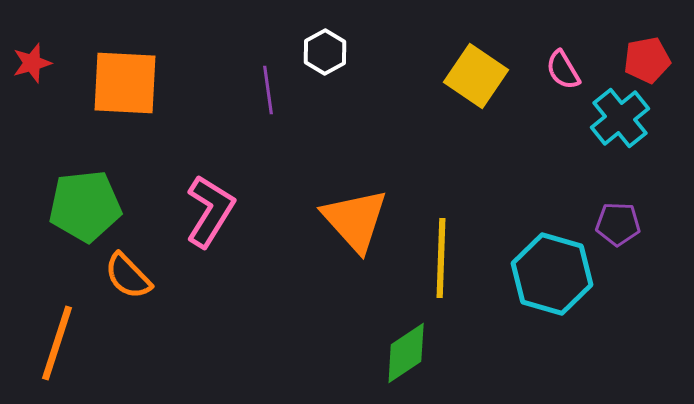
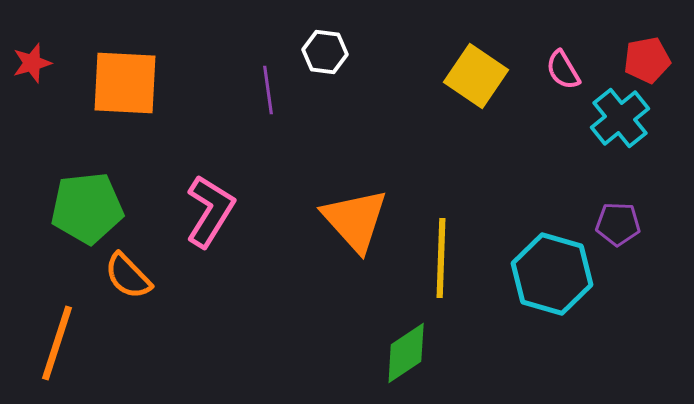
white hexagon: rotated 24 degrees counterclockwise
green pentagon: moved 2 px right, 2 px down
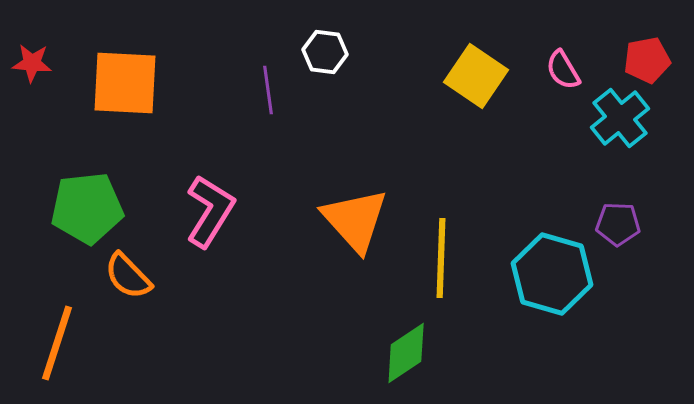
red star: rotated 21 degrees clockwise
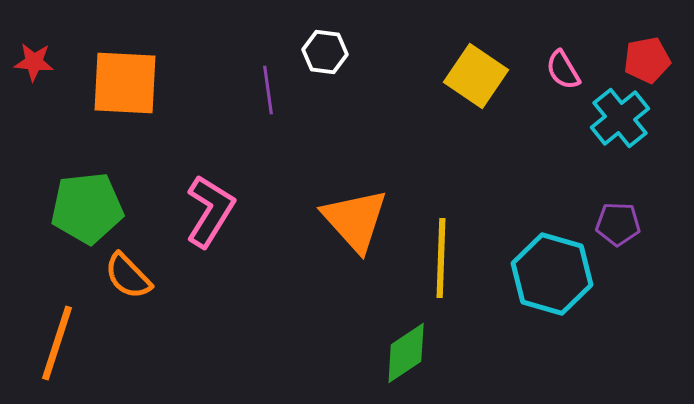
red star: moved 2 px right, 1 px up
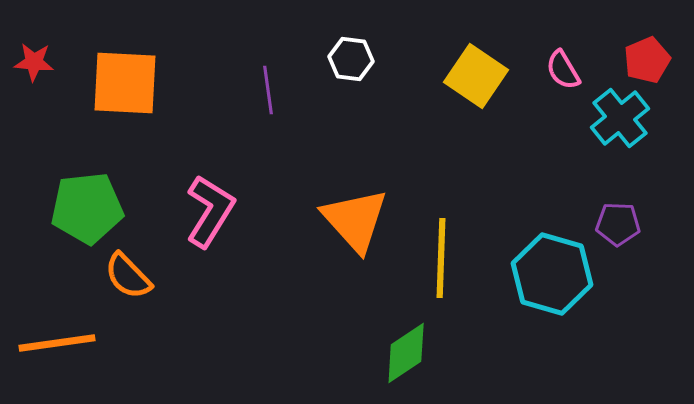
white hexagon: moved 26 px right, 7 px down
red pentagon: rotated 12 degrees counterclockwise
orange line: rotated 64 degrees clockwise
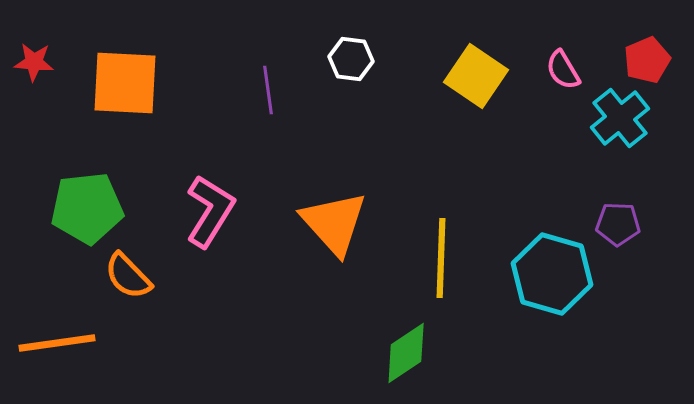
orange triangle: moved 21 px left, 3 px down
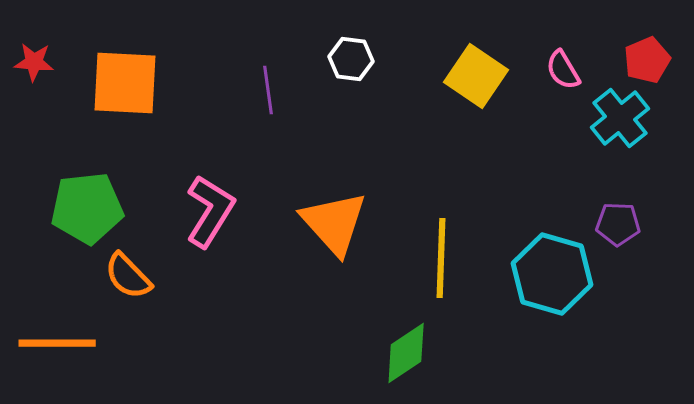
orange line: rotated 8 degrees clockwise
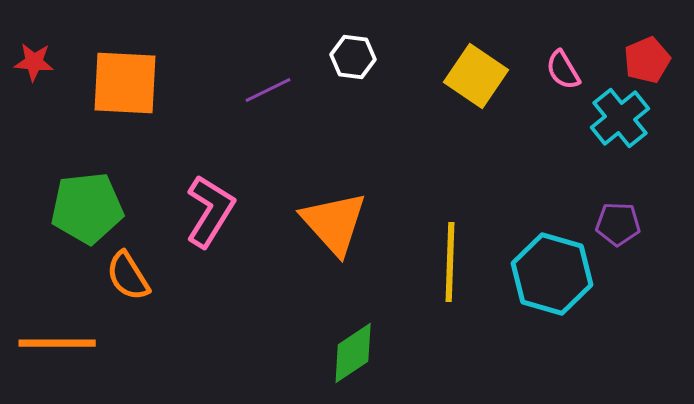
white hexagon: moved 2 px right, 2 px up
purple line: rotated 72 degrees clockwise
yellow line: moved 9 px right, 4 px down
orange semicircle: rotated 12 degrees clockwise
green diamond: moved 53 px left
